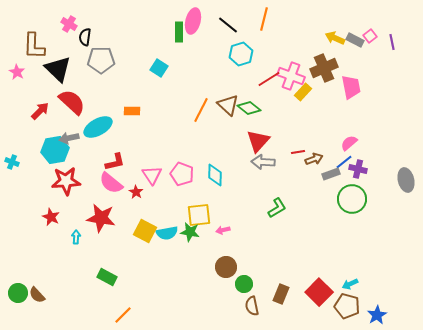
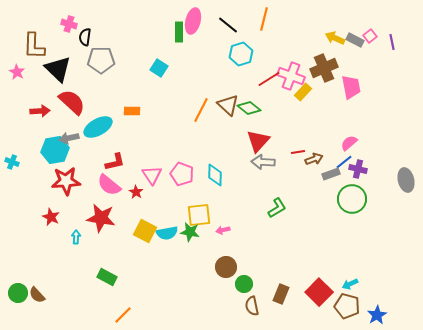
pink cross at (69, 24): rotated 14 degrees counterclockwise
red arrow at (40, 111): rotated 42 degrees clockwise
pink semicircle at (111, 183): moved 2 px left, 2 px down
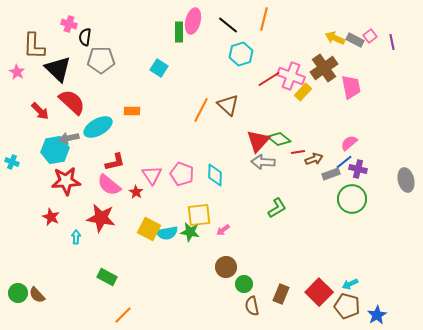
brown cross at (324, 68): rotated 12 degrees counterclockwise
green diamond at (249, 108): moved 30 px right, 31 px down
red arrow at (40, 111): rotated 48 degrees clockwise
pink arrow at (223, 230): rotated 24 degrees counterclockwise
yellow square at (145, 231): moved 4 px right, 2 px up
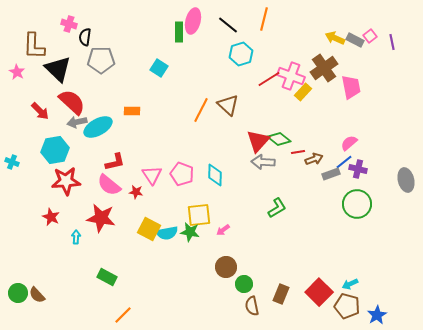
gray arrow at (69, 138): moved 8 px right, 16 px up
red star at (136, 192): rotated 24 degrees counterclockwise
green circle at (352, 199): moved 5 px right, 5 px down
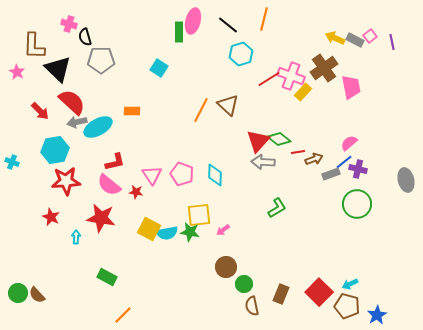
black semicircle at (85, 37): rotated 24 degrees counterclockwise
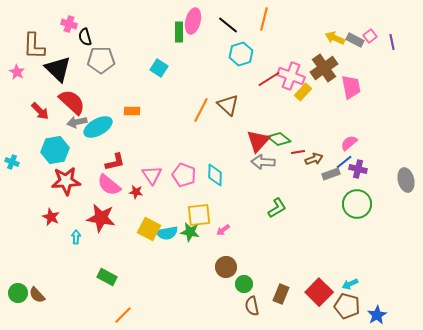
pink pentagon at (182, 174): moved 2 px right, 1 px down
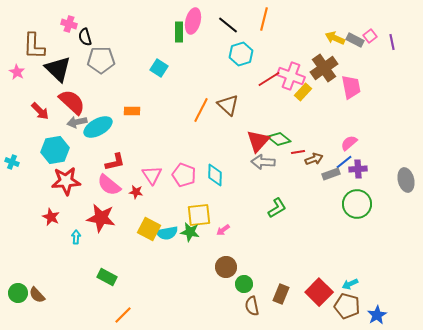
purple cross at (358, 169): rotated 18 degrees counterclockwise
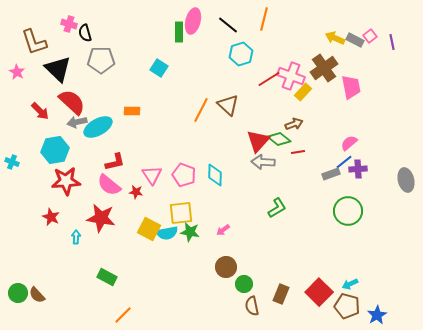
black semicircle at (85, 37): moved 4 px up
brown L-shape at (34, 46): moved 4 px up; rotated 20 degrees counterclockwise
brown arrow at (314, 159): moved 20 px left, 35 px up
green circle at (357, 204): moved 9 px left, 7 px down
yellow square at (199, 215): moved 18 px left, 2 px up
